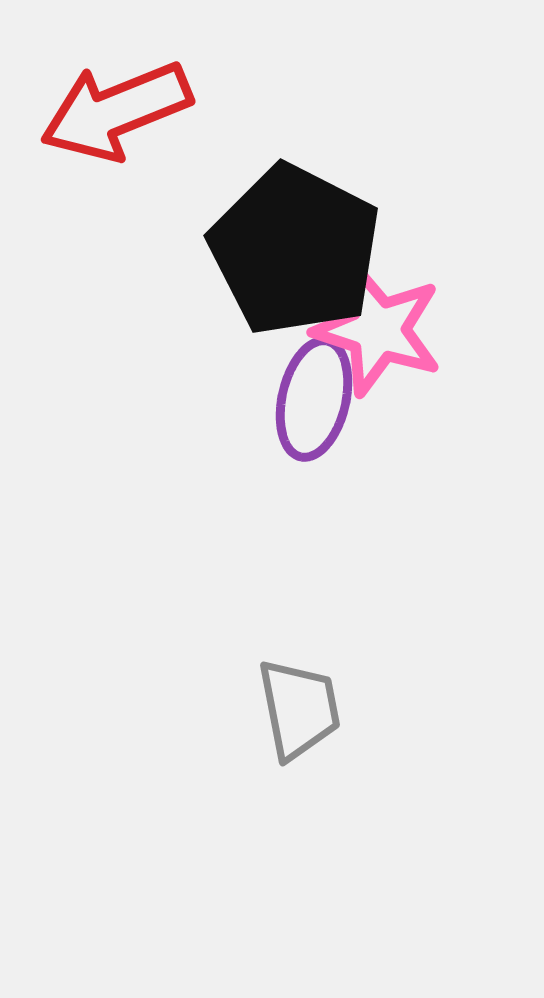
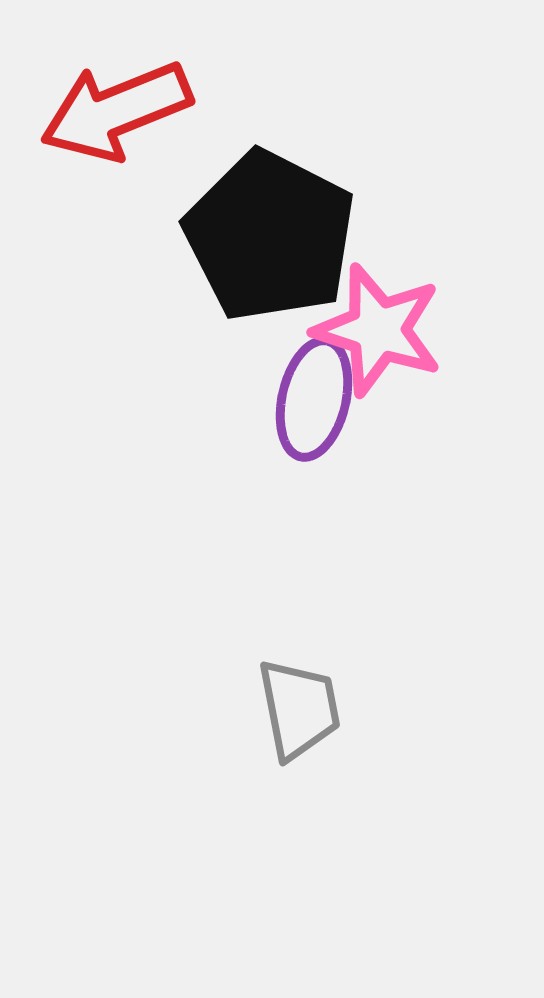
black pentagon: moved 25 px left, 14 px up
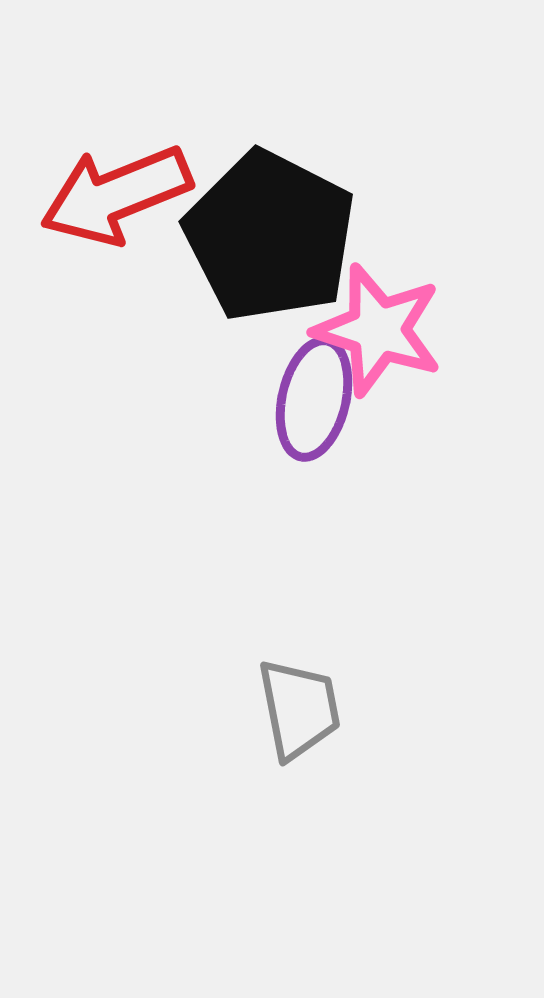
red arrow: moved 84 px down
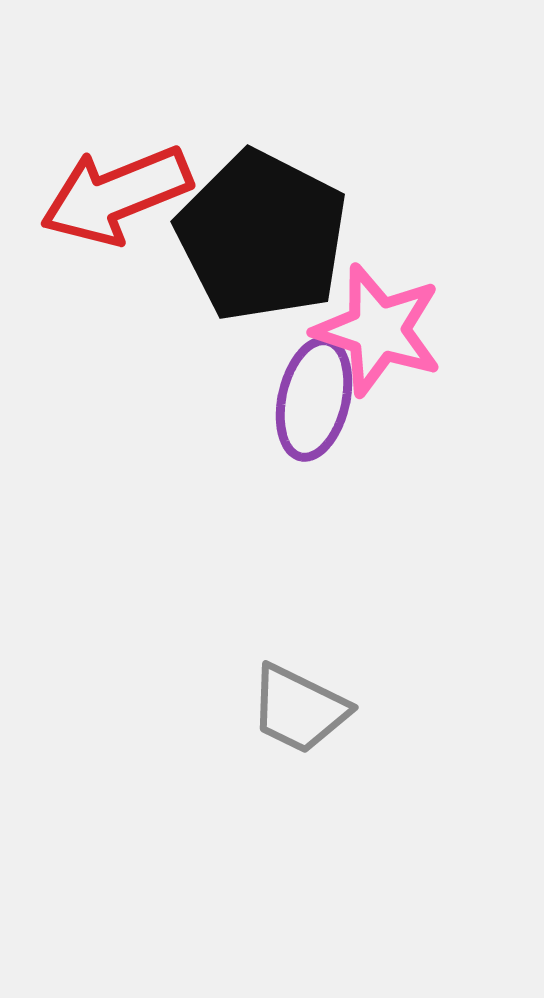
black pentagon: moved 8 px left
gray trapezoid: rotated 127 degrees clockwise
